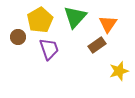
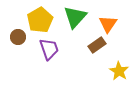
yellow star: rotated 24 degrees counterclockwise
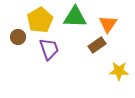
green triangle: rotated 50 degrees clockwise
yellow star: rotated 30 degrees counterclockwise
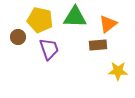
yellow pentagon: rotated 30 degrees counterclockwise
orange triangle: rotated 18 degrees clockwise
brown rectangle: moved 1 px right; rotated 30 degrees clockwise
yellow star: moved 1 px left
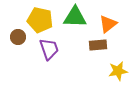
yellow star: rotated 12 degrees counterclockwise
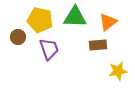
orange triangle: moved 2 px up
